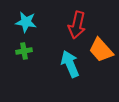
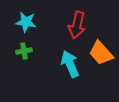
orange trapezoid: moved 3 px down
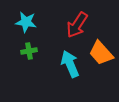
red arrow: rotated 20 degrees clockwise
green cross: moved 5 px right
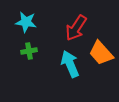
red arrow: moved 1 px left, 3 px down
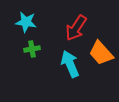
green cross: moved 3 px right, 2 px up
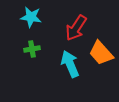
cyan star: moved 5 px right, 5 px up
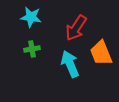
orange trapezoid: rotated 20 degrees clockwise
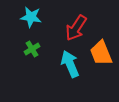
green cross: rotated 21 degrees counterclockwise
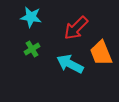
red arrow: rotated 12 degrees clockwise
cyan arrow: rotated 40 degrees counterclockwise
